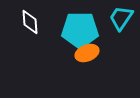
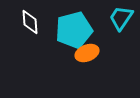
cyan pentagon: moved 6 px left; rotated 15 degrees counterclockwise
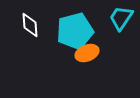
white diamond: moved 3 px down
cyan pentagon: moved 1 px right, 1 px down
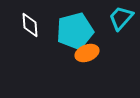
cyan trapezoid: rotated 8 degrees clockwise
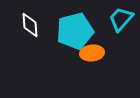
cyan trapezoid: moved 1 px down
orange ellipse: moved 5 px right; rotated 15 degrees clockwise
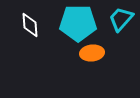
cyan pentagon: moved 3 px right, 8 px up; rotated 15 degrees clockwise
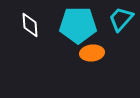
cyan pentagon: moved 2 px down
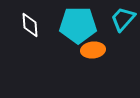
cyan trapezoid: moved 2 px right
orange ellipse: moved 1 px right, 3 px up
